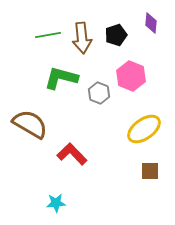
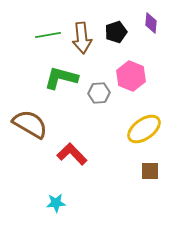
black pentagon: moved 3 px up
gray hexagon: rotated 25 degrees counterclockwise
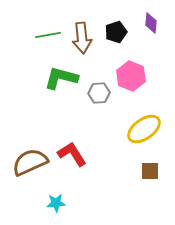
brown semicircle: moved 38 px down; rotated 54 degrees counterclockwise
red L-shape: rotated 12 degrees clockwise
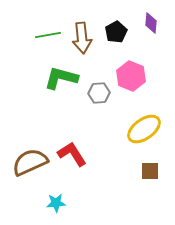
black pentagon: rotated 10 degrees counterclockwise
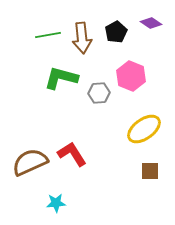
purple diamond: rotated 60 degrees counterclockwise
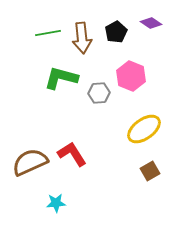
green line: moved 2 px up
brown square: rotated 30 degrees counterclockwise
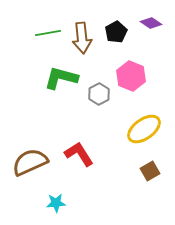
gray hexagon: moved 1 px down; rotated 25 degrees counterclockwise
red L-shape: moved 7 px right
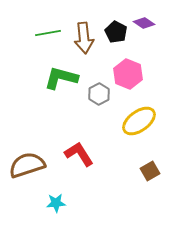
purple diamond: moved 7 px left
black pentagon: rotated 15 degrees counterclockwise
brown arrow: moved 2 px right
pink hexagon: moved 3 px left, 2 px up
yellow ellipse: moved 5 px left, 8 px up
brown semicircle: moved 3 px left, 3 px down; rotated 6 degrees clockwise
